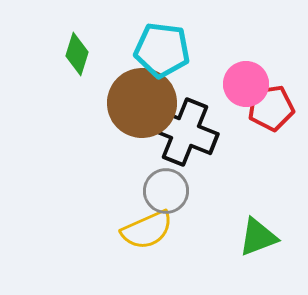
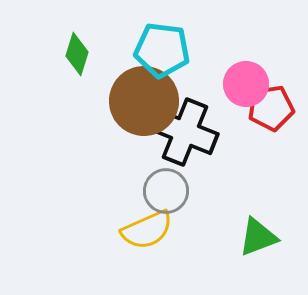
brown circle: moved 2 px right, 2 px up
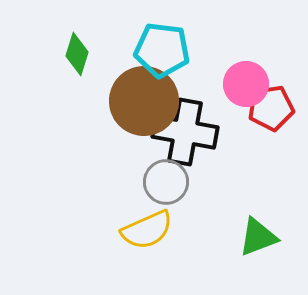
black cross: rotated 12 degrees counterclockwise
gray circle: moved 9 px up
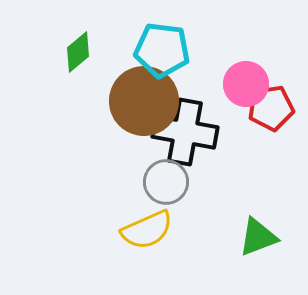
green diamond: moved 1 px right, 2 px up; rotated 33 degrees clockwise
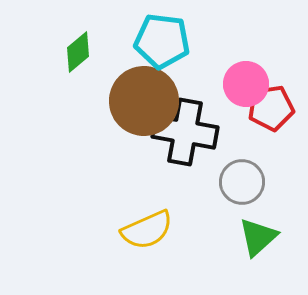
cyan pentagon: moved 9 px up
gray circle: moved 76 px right
green triangle: rotated 21 degrees counterclockwise
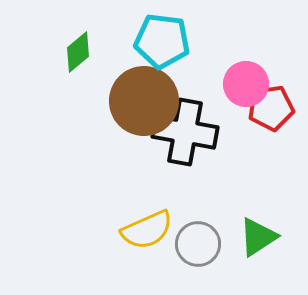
gray circle: moved 44 px left, 62 px down
green triangle: rotated 9 degrees clockwise
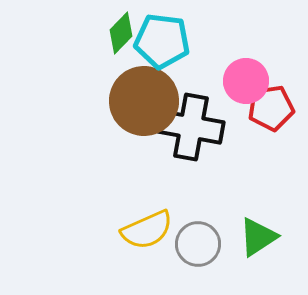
green diamond: moved 43 px right, 19 px up; rotated 6 degrees counterclockwise
pink circle: moved 3 px up
black cross: moved 6 px right, 5 px up
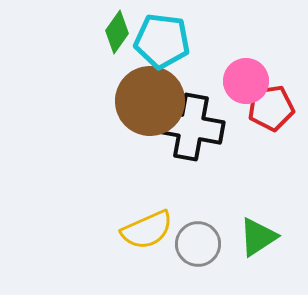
green diamond: moved 4 px left, 1 px up; rotated 9 degrees counterclockwise
brown circle: moved 6 px right
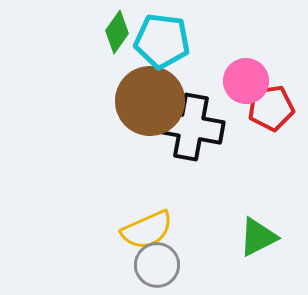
green triangle: rotated 6 degrees clockwise
gray circle: moved 41 px left, 21 px down
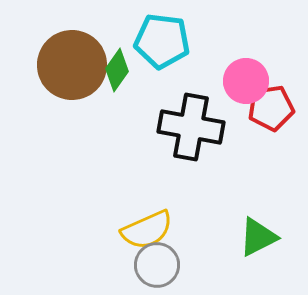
green diamond: moved 38 px down
brown circle: moved 78 px left, 36 px up
